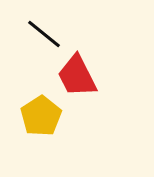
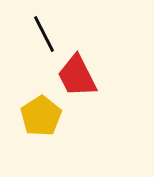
black line: rotated 24 degrees clockwise
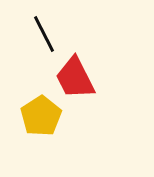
red trapezoid: moved 2 px left, 2 px down
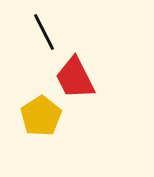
black line: moved 2 px up
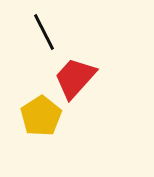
red trapezoid: rotated 69 degrees clockwise
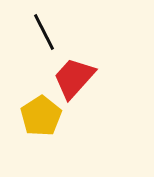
red trapezoid: moved 1 px left
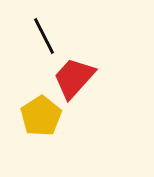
black line: moved 4 px down
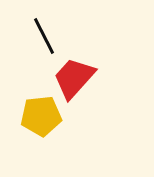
yellow pentagon: rotated 27 degrees clockwise
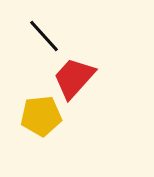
black line: rotated 15 degrees counterclockwise
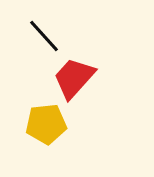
yellow pentagon: moved 5 px right, 8 px down
